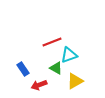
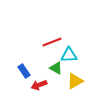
cyan triangle: rotated 18 degrees clockwise
blue rectangle: moved 1 px right, 2 px down
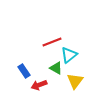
cyan triangle: rotated 36 degrees counterclockwise
yellow triangle: rotated 24 degrees counterclockwise
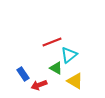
blue rectangle: moved 1 px left, 3 px down
yellow triangle: rotated 36 degrees counterclockwise
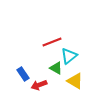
cyan triangle: moved 1 px down
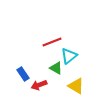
yellow triangle: moved 1 px right, 5 px down
